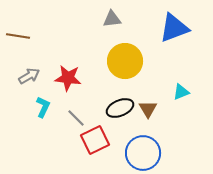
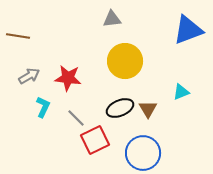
blue triangle: moved 14 px right, 2 px down
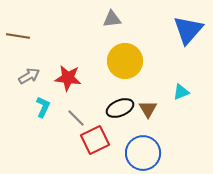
blue triangle: rotated 28 degrees counterclockwise
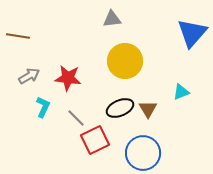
blue triangle: moved 4 px right, 3 px down
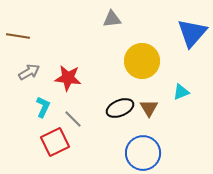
yellow circle: moved 17 px right
gray arrow: moved 4 px up
brown triangle: moved 1 px right, 1 px up
gray line: moved 3 px left, 1 px down
red square: moved 40 px left, 2 px down
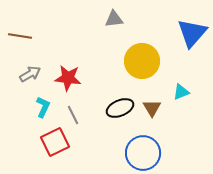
gray triangle: moved 2 px right
brown line: moved 2 px right
gray arrow: moved 1 px right, 2 px down
brown triangle: moved 3 px right
gray line: moved 4 px up; rotated 18 degrees clockwise
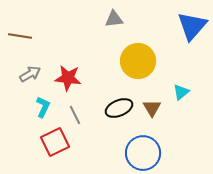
blue triangle: moved 7 px up
yellow circle: moved 4 px left
cyan triangle: rotated 18 degrees counterclockwise
black ellipse: moved 1 px left
gray line: moved 2 px right
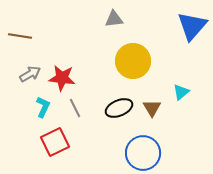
yellow circle: moved 5 px left
red star: moved 6 px left
gray line: moved 7 px up
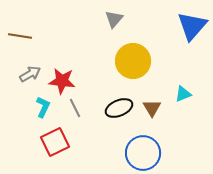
gray triangle: rotated 42 degrees counterclockwise
red star: moved 3 px down
cyan triangle: moved 2 px right, 2 px down; rotated 18 degrees clockwise
